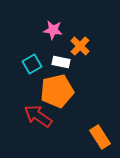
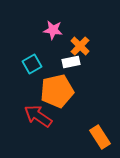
white rectangle: moved 10 px right; rotated 24 degrees counterclockwise
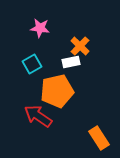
pink star: moved 13 px left, 2 px up
orange rectangle: moved 1 px left, 1 px down
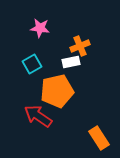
orange cross: rotated 24 degrees clockwise
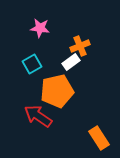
white rectangle: rotated 24 degrees counterclockwise
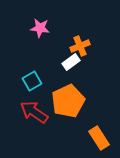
cyan square: moved 17 px down
orange pentagon: moved 11 px right, 10 px down; rotated 12 degrees counterclockwise
red arrow: moved 4 px left, 4 px up
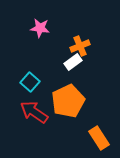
white rectangle: moved 2 px right
cyan square: moved 2 px left, 1 px down; rotated 18 degrees counterclockwise
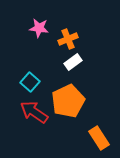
pink star: moved 1 px left
orange cross: moved 12 px left, 7 px up
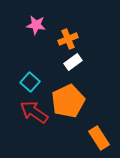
pink star: moved 3 px left, 3 px up
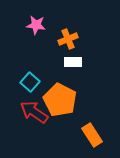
white rectangle: rotated 36 degrees clockwise
orange pentagon: moved 8 px left, 1 px up; rotated 20 degrees counterclockwise
orange rectangle: moved 7 px left, 3 px up
